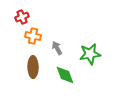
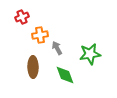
orange cross: moved 7 px right, 1 px up; rotated 21 degrees counterclockwise
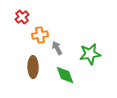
red cross: rotated 16 degrees counterclockwise
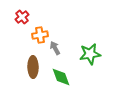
gray arrow: moved 2 px left
green diamond: moved 4 px left, 2 px down
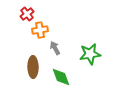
red cross: moved 5 px right, 3 px up
orange cross: moved 5 px up
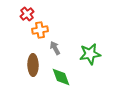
brown ellipse: moved 2 px up
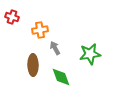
red cross: moved 15 px left, 3 px down; rotated 32 degrees counterclockwise
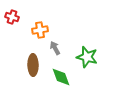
green star: moved 3 px left, 3 px down; rotated 25 degrees clockwise
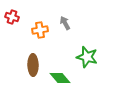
gray arrow: moved 10 px right, 25 px up
green diamond: moved 1 px left, 1 px down; rotated 20 degrees counterclockwise
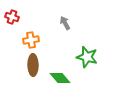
orange cross: moved 9 px left, 10 px down
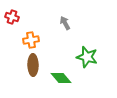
green diamond: moved 1 px right
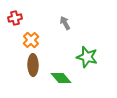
red cross: moved 3 px right, 1 px down; rotated 32 degrees counterclockwise
orange cross: rotated 35 degrees counterclockwise
